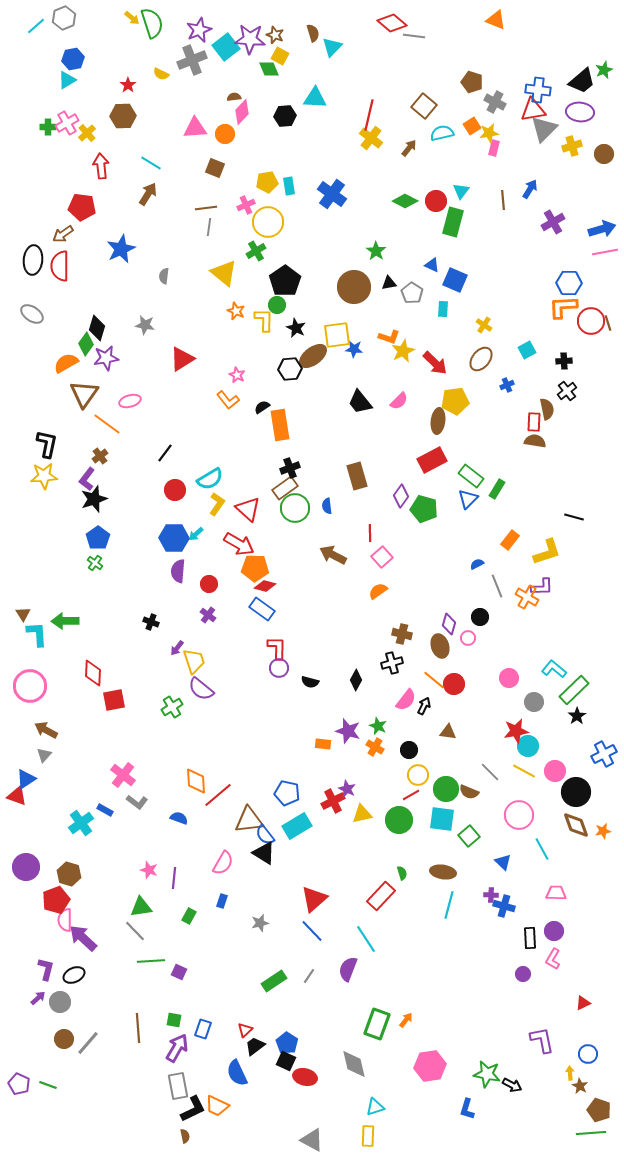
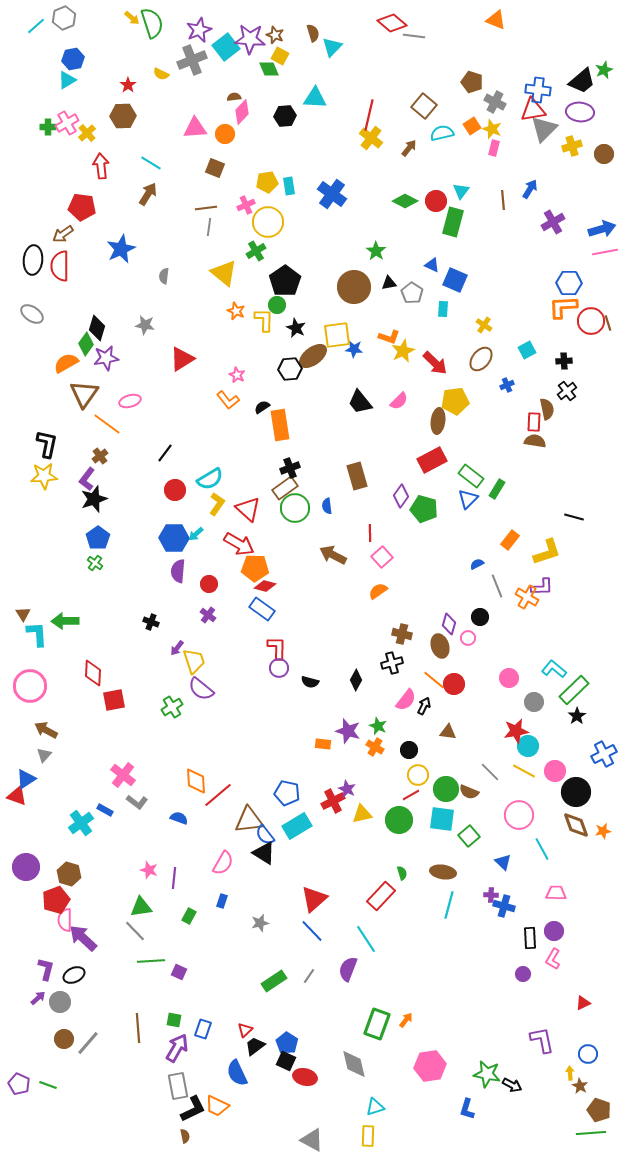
yellow star at (489, 133): moved 3 px right, 4 px up; rotated 30 degrees clockwise
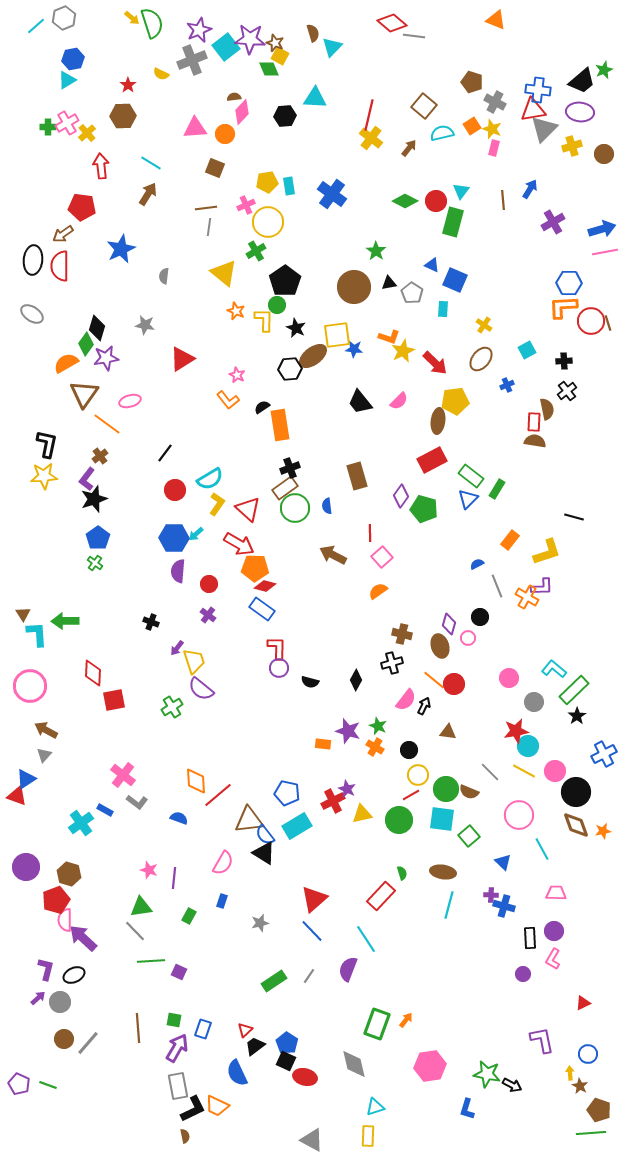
brown star at (275, 35): moved 8 px down
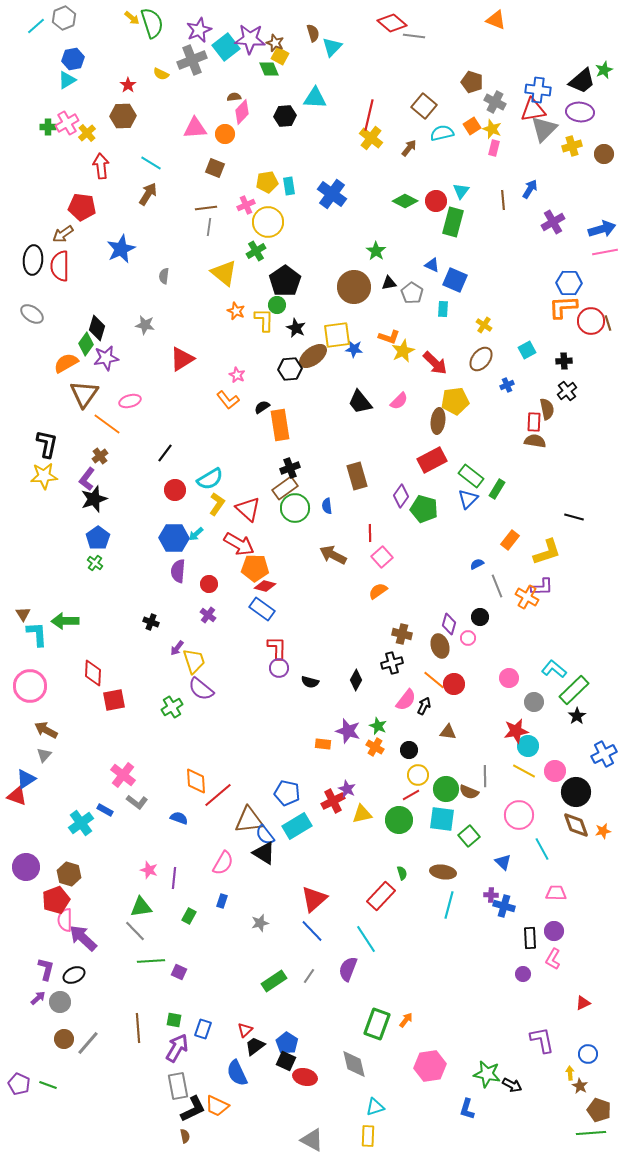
gray line at (490, 772): moved 5 px left, 4 px down; rotated 45 degrees clockwise
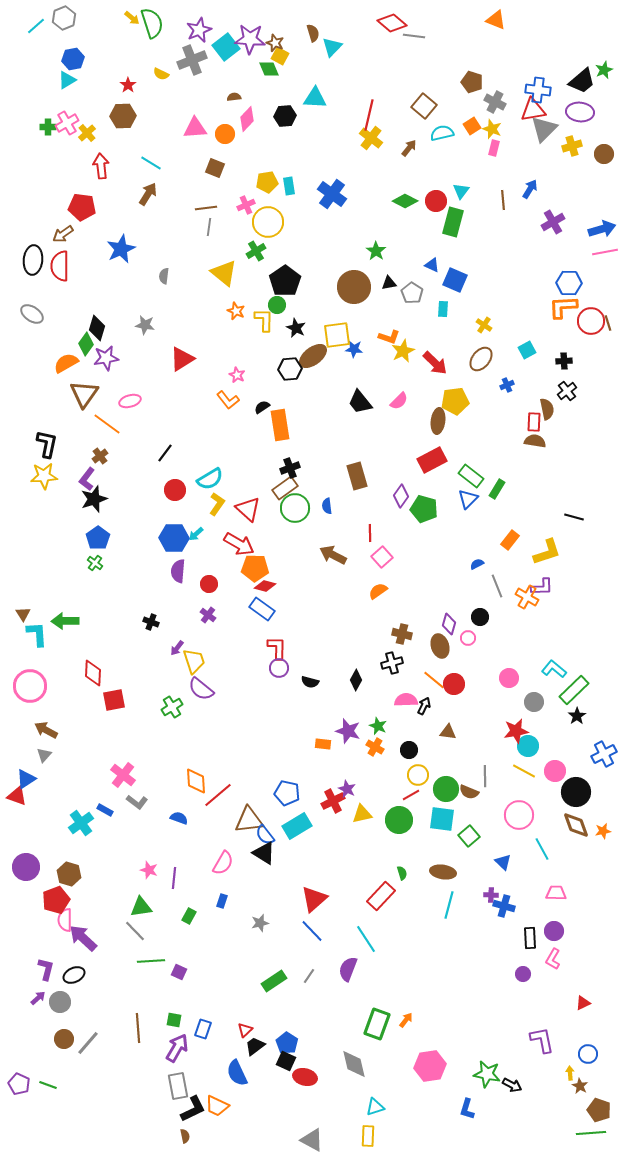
pink diamond at (242, 112): moved 5 px right, 7 px down
pink semicircle at (406, 700): rotated 130 degrees counterclockwise
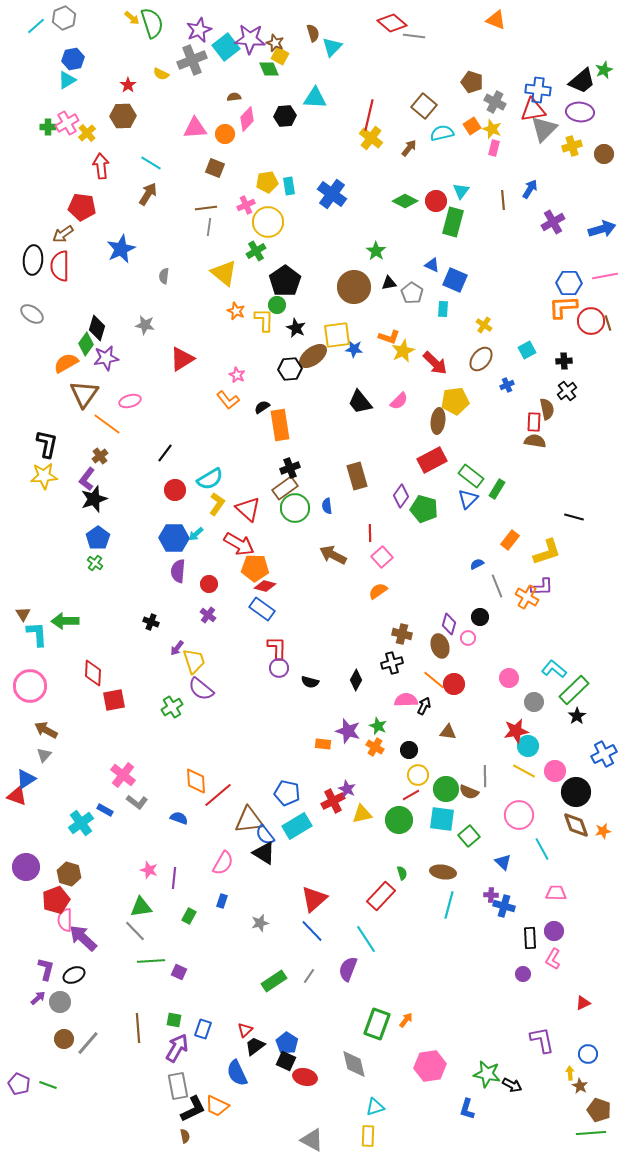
pink line at (605, 252): moved 24 px down
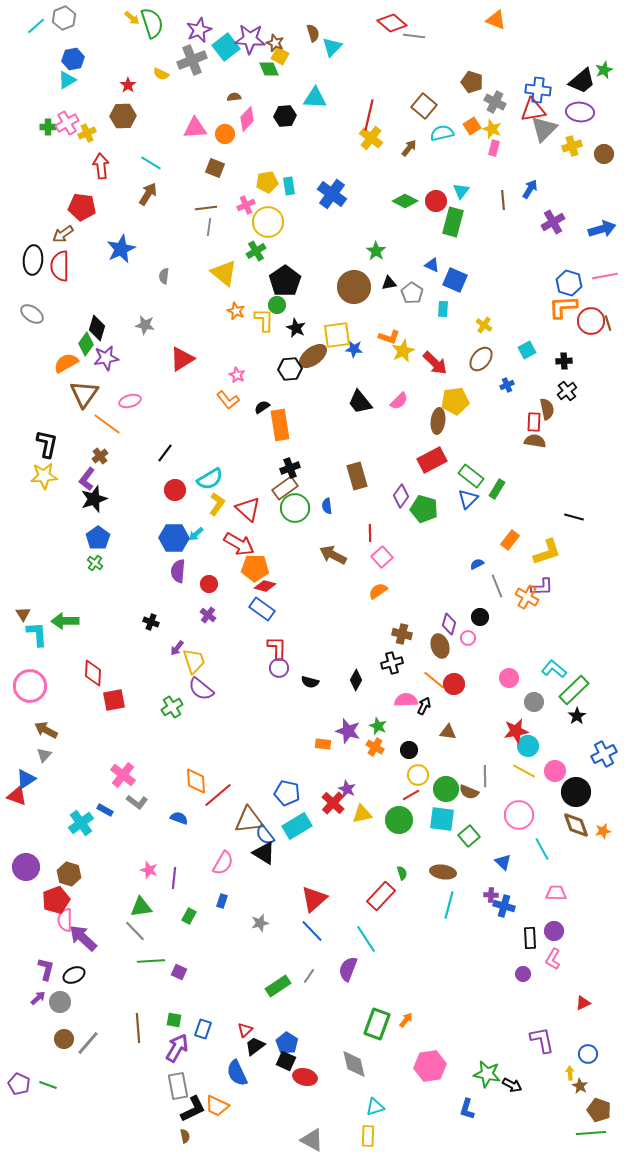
yellow cross at (87, 133): rotated 18 degrees clockwise
blue hexagon at (569, 283): rotated 15 degrees clockwise
red cross at (333, 801): moved 2 px down; rotated 20 degrees counterclockwise
green rectangle at (274, 981): moved 4 px right, 5 px down
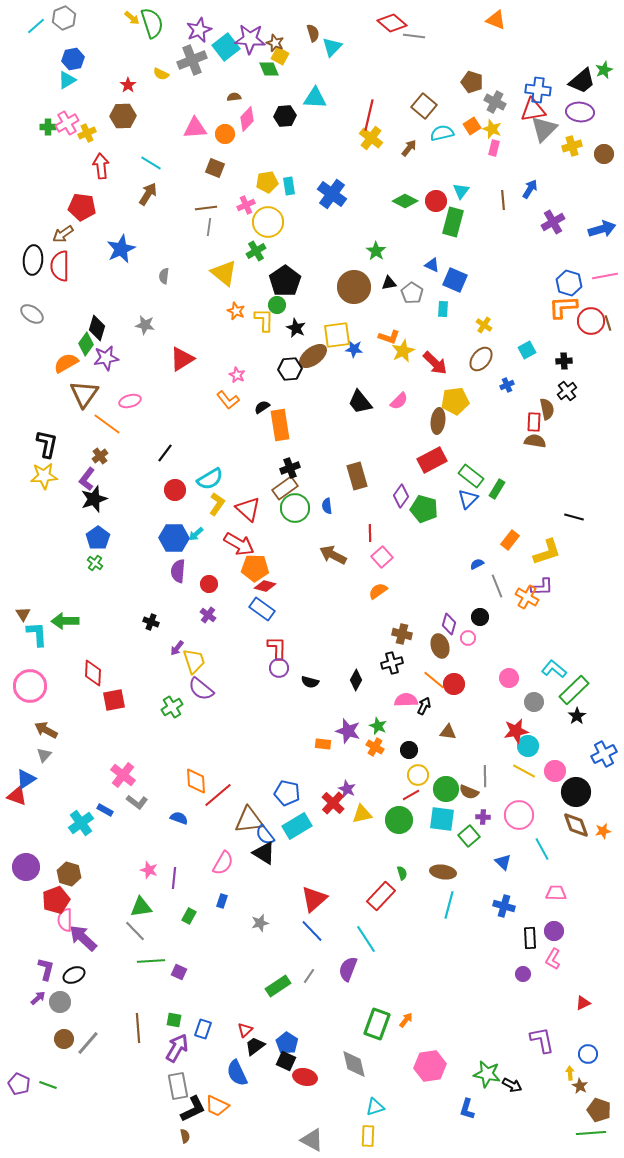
purple cross at (491, 895): moved 8 px left, 78 px up
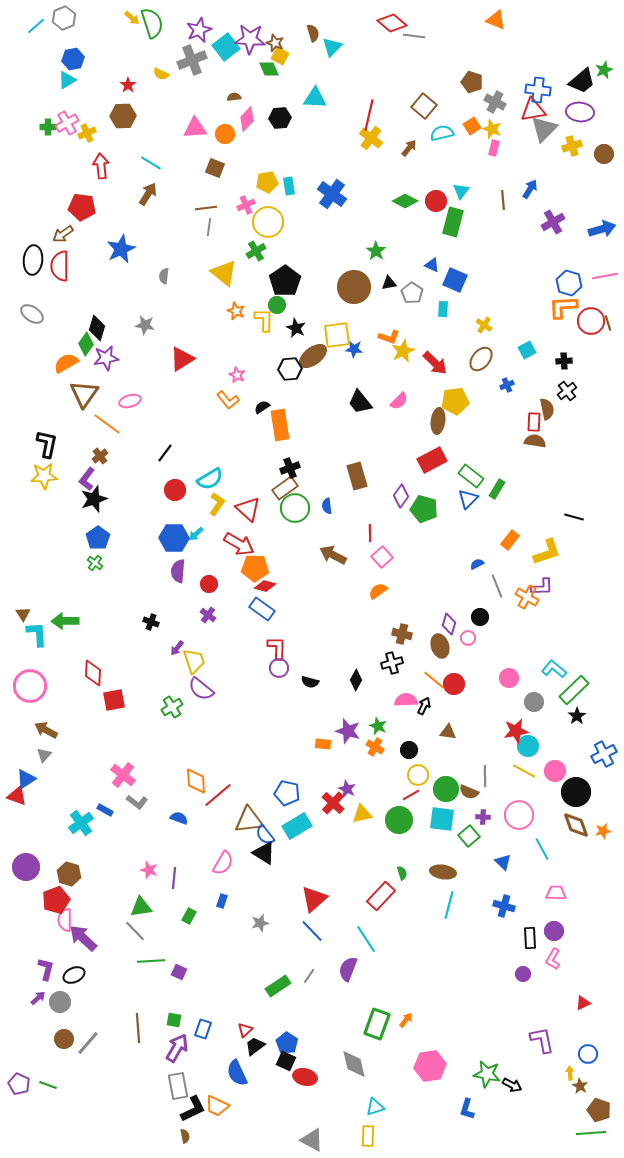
black hexagon at (285, 116): moved 5 px left, 2 px down
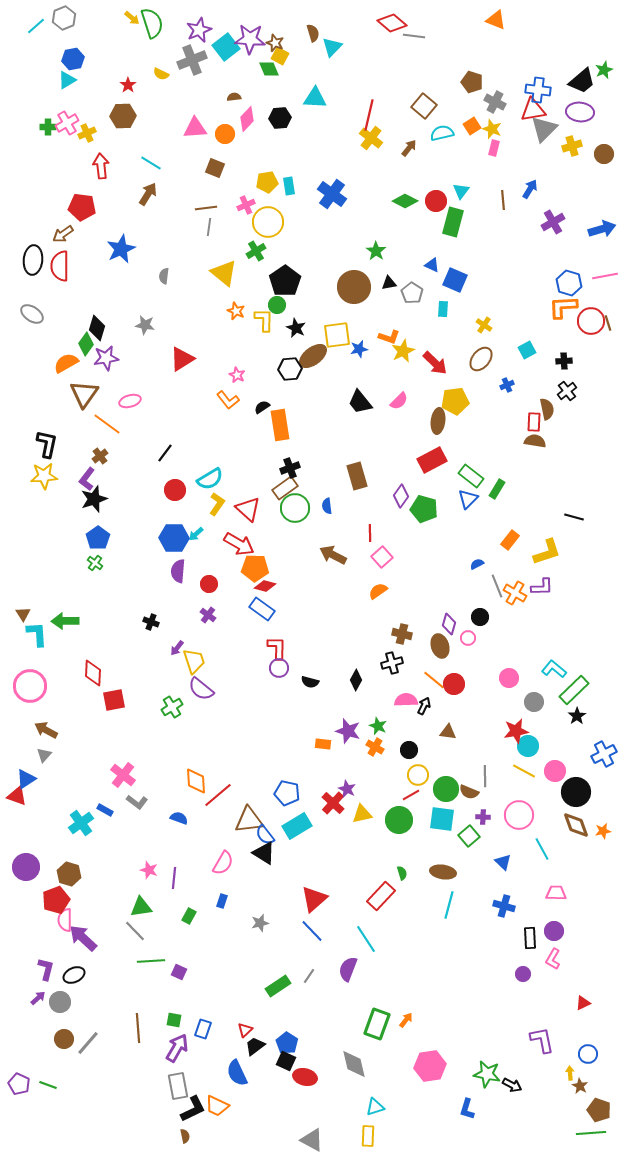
blue star at (354, 349): moved 5 px right; rotated 18 degrees counterclockwise
orange cross at (527, 597): moved 12 px left, 4 px up
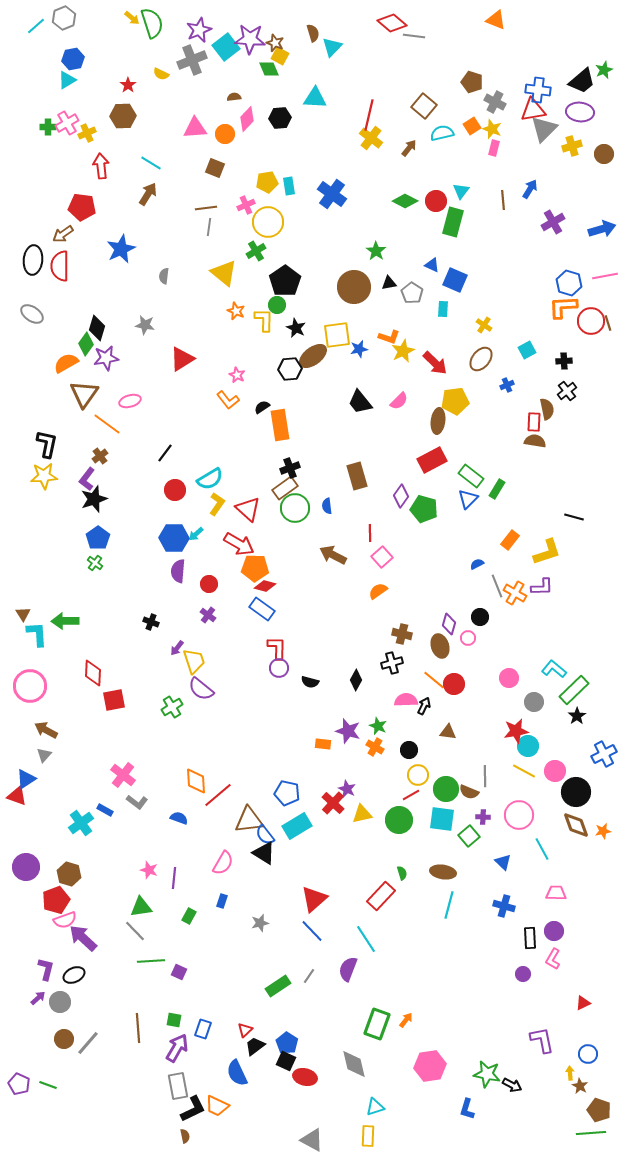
pink semicircle at (65, 920): rotated 110 degrees counterclockwise
